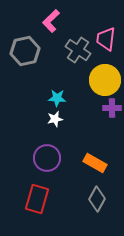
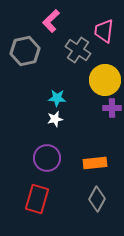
pink trapezoid: moved 2 px left, 8 px up
orange rectangle: rotated 35 degrees counterclockwise
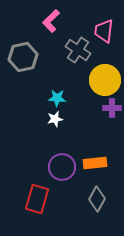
gray hexagon: moved 2 px left, 6 px down
purple circle: moved 15 px right, 9 px down
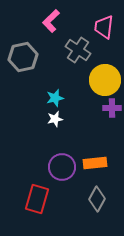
pink trapezoid: moved 4 px up
cyan star: moved 2 px left; rotated 18 degrees counterclockwise
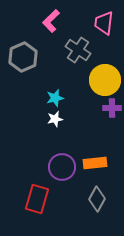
pink trapezoid: moved 4 px up
gray hexagon: rotated 12 degrees counterclockwise
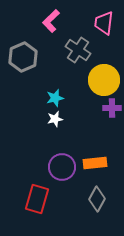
yellow circle: moved 1 px left
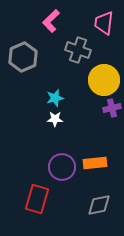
gray cross: rotated 15 degrees counterclockwise
purple cross: rotated 12 degrees counterclockwise
white star: rotated 14 degrees clockwise
gray diamond: moved 2 px right, 6 px down; rotated 50 degrees clockwise
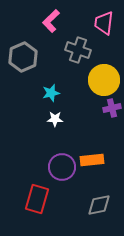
cyan star: moved 4 px left, 5 px up
orange rectangle: moved 3 px left, 3 px up
